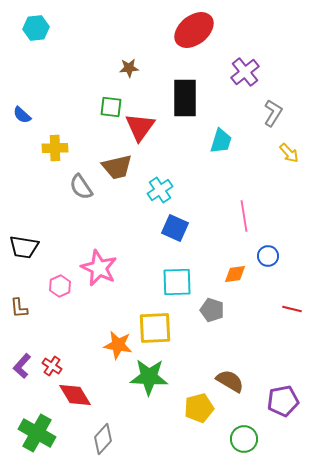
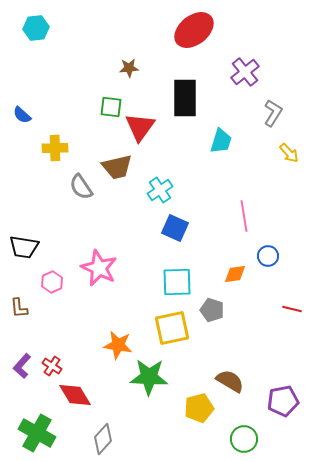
pink hexagon: moved 8 px left, 4 px up
yellow square: moved 17 px right; rotated 9 degrees counterclockwise
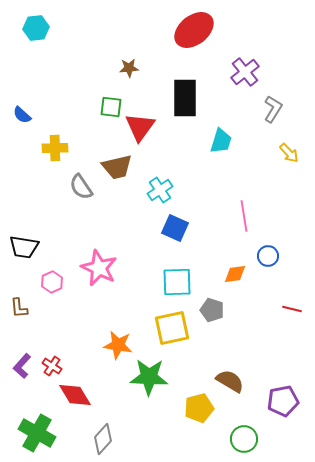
gray L-shape: moved 4 px up
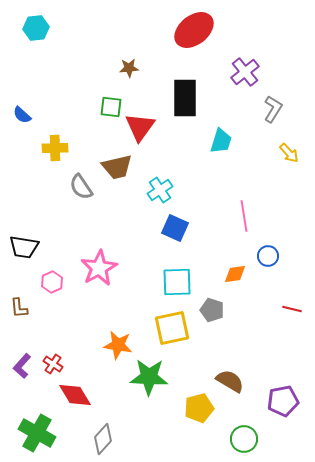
pink star: rotated 18 degrees clockwise
red cross: moved 1 px right, 2 px up
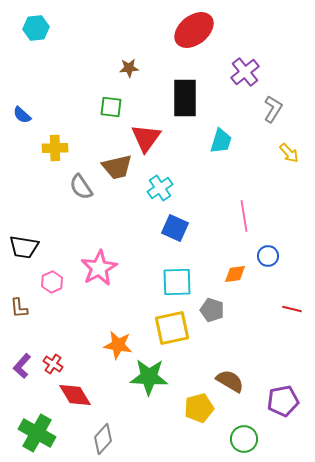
red triangle: moved 6 px right, 11 px down
cyan cross: moved 2 px up
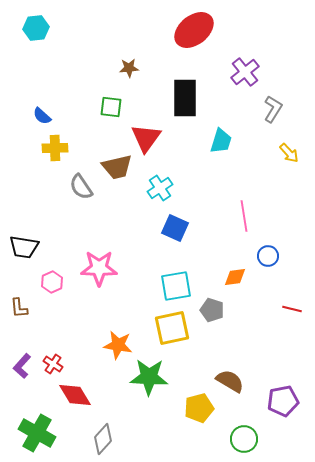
blue semicircle: moved 20 px right, 1 px down
pink star: rotated 30 degrees clockwise
orange diamond: moved 3 px down
cyan square: moved 1 px left, 4 px down; rotated 8 degrees counterclockwise
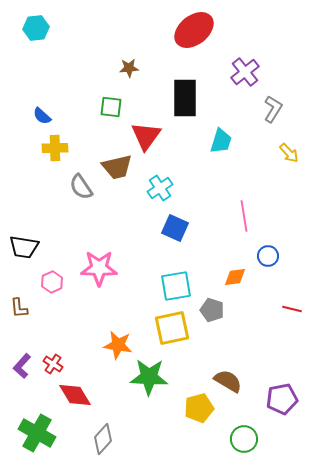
red triangle: moved 2 px up
brown semicircle: moved 2 px left
purple pentagon: moved 1 px left, 2 px up
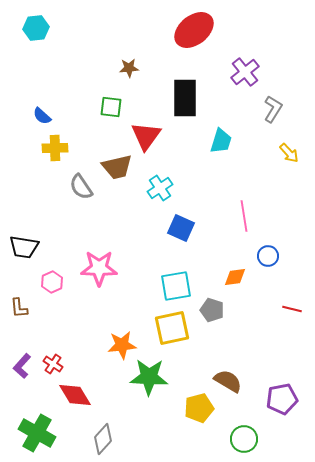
blue square: moved 6 px right
orange star: moved 4 px right; rotated 16 degrees counterclockwise
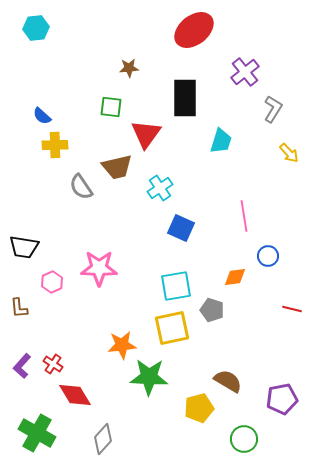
red triangle: moved 2 px up
yellow cross: moved 3 px up
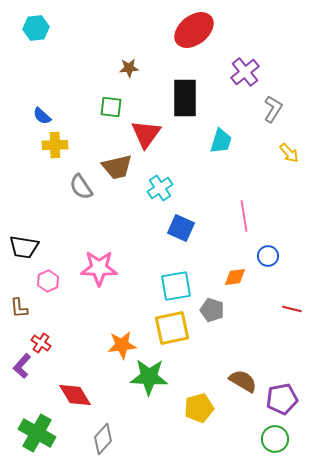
pink hexagon: moved 4 px left, 1 px up
red cross: moved 12 px left, 21 px up
brown semicircle: moved 15 px right
green circle: moved 31 px right
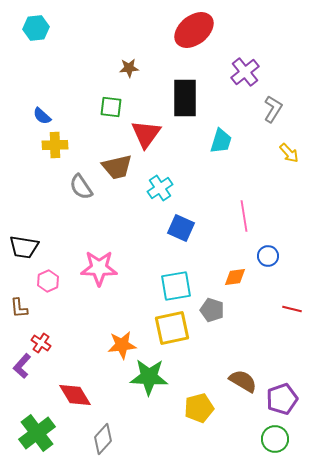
purple pentagon: rotated 8 degrees counterclockwise
green cross: rotated 24 degrees clockwise
